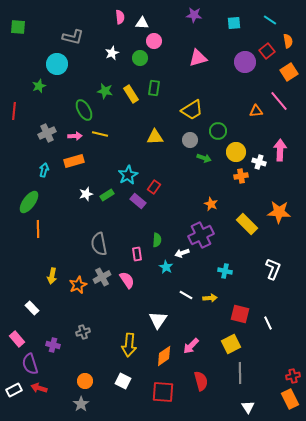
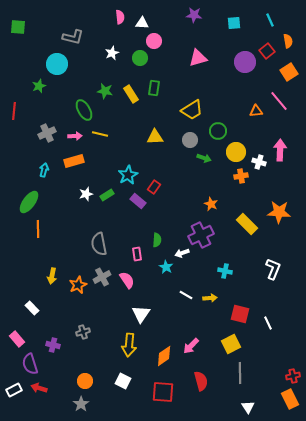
cyan line at (270, 20): rotated 32 degrees clockwise
white triangle at (158, 320): moved 17 px left, 6 px up
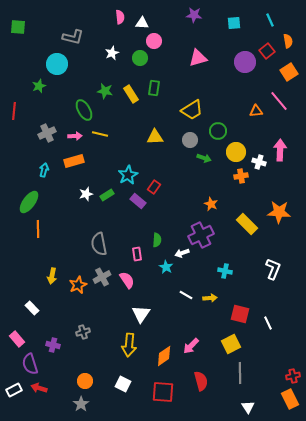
white square at (123, 381): moved 3 px down
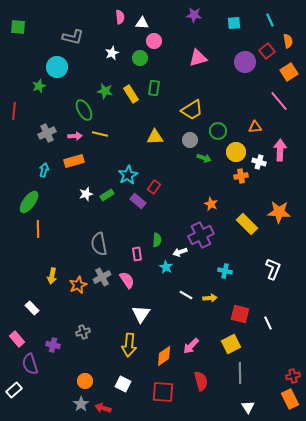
cyan circle at (57, 64): moved 3 px down
orange triangle at (256, 111): moved 1 px left, 16 px down
white arrow at (182, 253): moved 2 px left, 1 px up
red arrow at (39, 388): moved 64 px right, 20 px down
white rectangle at (14, 390): rotated 14 degrees counterclockwise
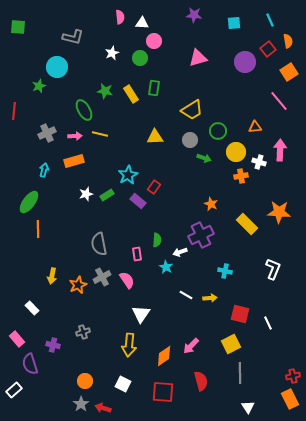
red square at (267, 51): moved 1 px right, 2 px up
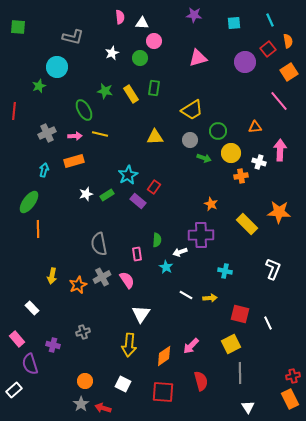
yellow circle at (236, 152): moved 5 px left, 1 px down
purple cross at (201, 235): rotated 25 degrees clockwise
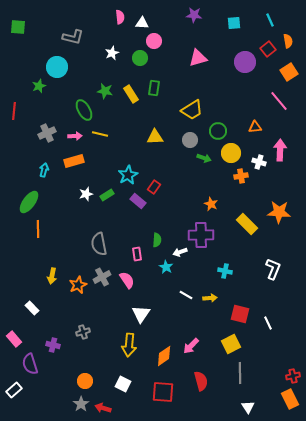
pink rectangle at (17, 339): moved 3 px left
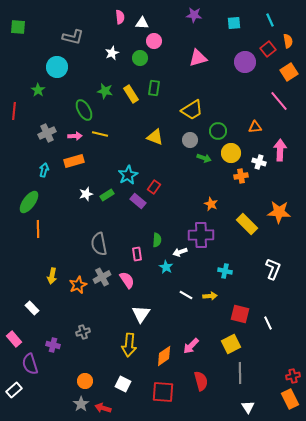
green star at (39, 86): moved 1 px left, 4 px down; rotated 16 degrees counterclockwise
yellow triangle at (155, 137): rotated 24 degrees clockwise
yellow arrow at (210, 298): moved 2 px up
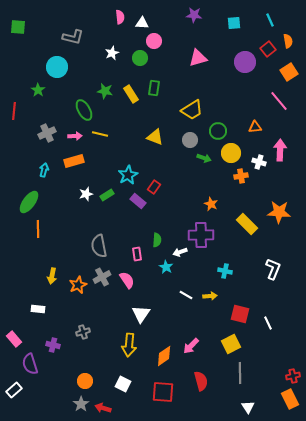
gray semicircle at (99, 244): moved 2 px down
white rectangle at (32, 308): moved 6 px right, 1 px down; rotated 40 degrees counterclockwise
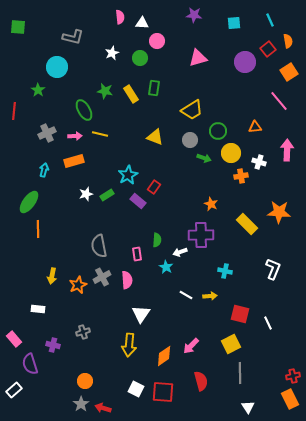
pink circle at (154, 41): moved 3 px right
pink arrow at (280, 150): moved 7 px right
pink semicircle at (127, 280): rotated 30 degrees clockwise
white square at (123, 384): moved 13 px right, 5 px down
